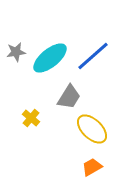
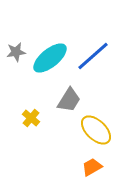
gray trapezoid: moved 3 px down
yellow ellipse: moved 4 px right, 1 px down
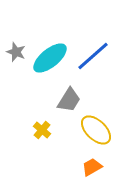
gray star: rotated 30 degrees clockwise
yellow cross: moved 11 px right, 12 px down
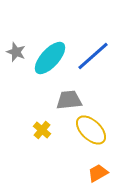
cyan ellipse: rotated 9 degrees counterclockwise
gray trapezoid: rotated 128 degrees counterclockwise
yellow ellipse: moved 5 px left
orange trapezoid: moved 6 px right, 6 px down
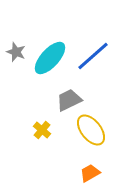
gray trapezoid: rotated 20 degrees counterclockwise
yellow ellipse: rotated 8 degrees clockwise
orange trapezoid: moved 8 px left
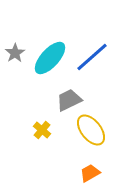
gray star: moved 1 px left, 1 px down; rotated 18 degrees clockwise
blue line: moved 1 px left, 1 px down
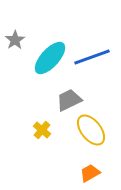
gray star: moved 13 px up
blue line: rotated 21 degrees clockwise
